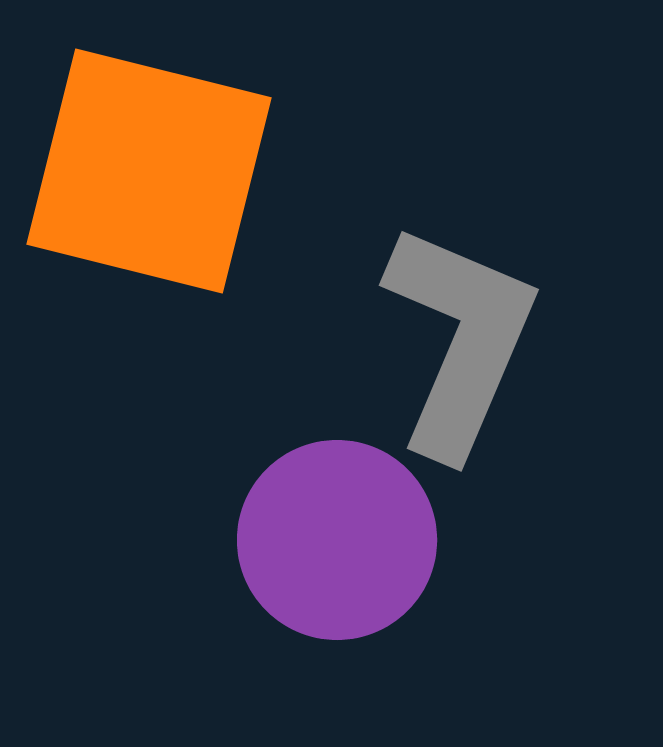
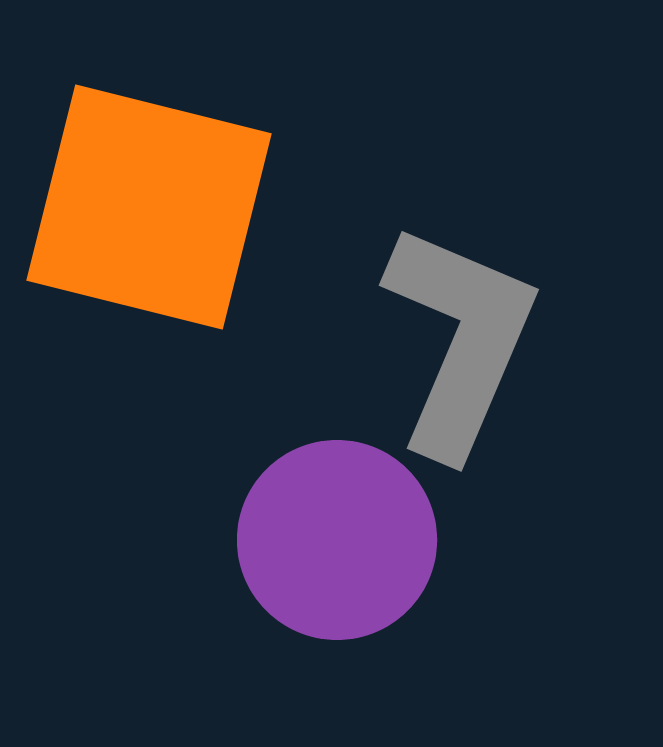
orange square: moved 36 px down
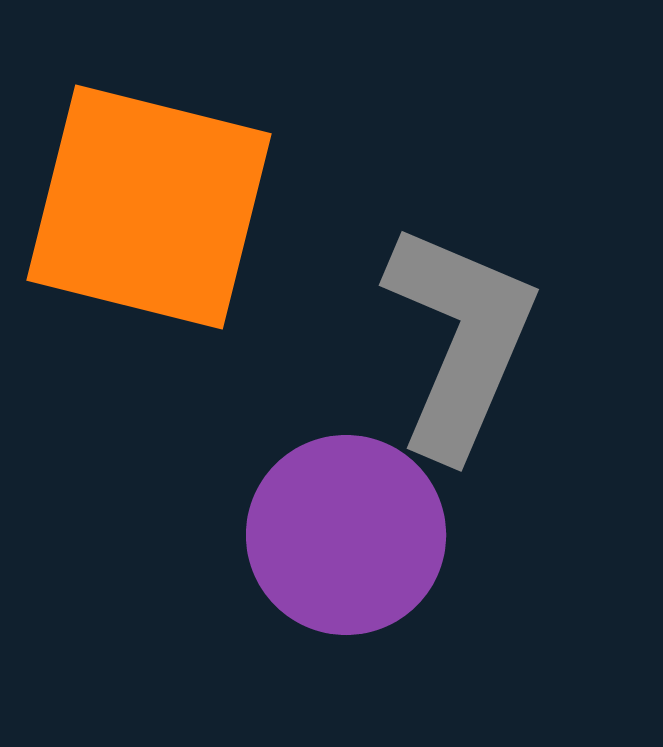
purple circle: moved 9 px right, 5 px up
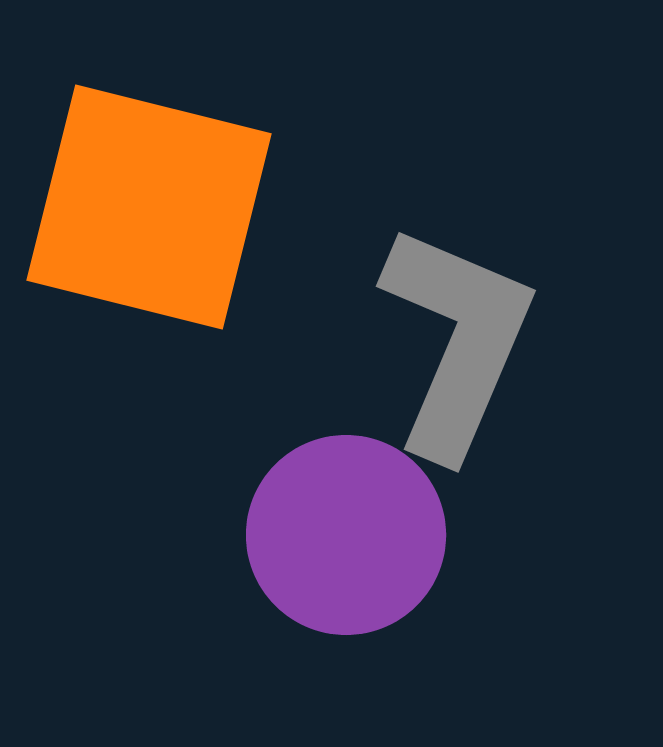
gray L-shape: moved 3 px left, 1 px down
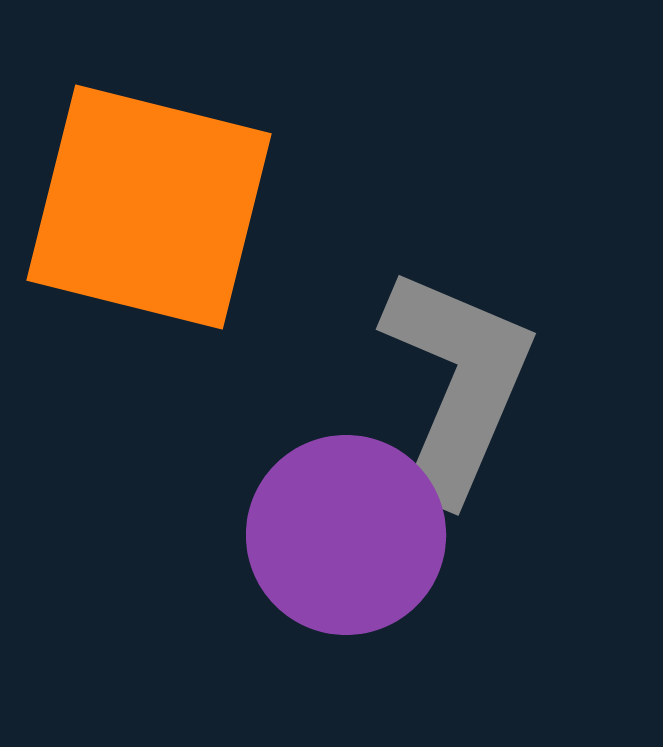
gray L-shape: moved 43 px down
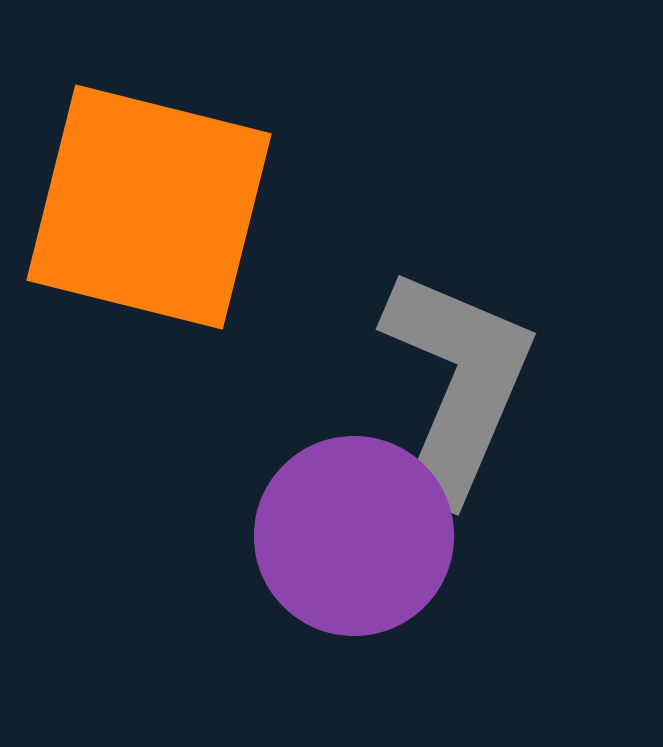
purple circle: moved 8 px right, 1 px down
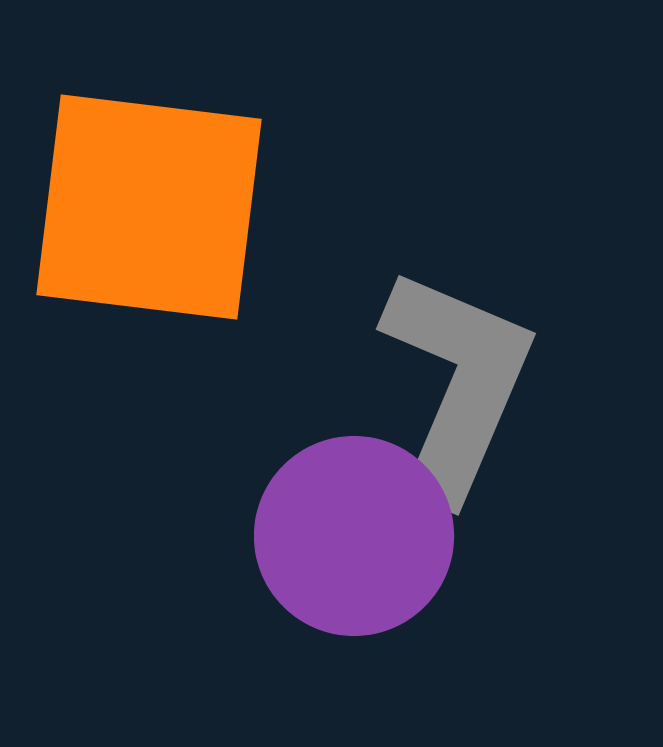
orange square: rotated 7 degrees counterclockwise
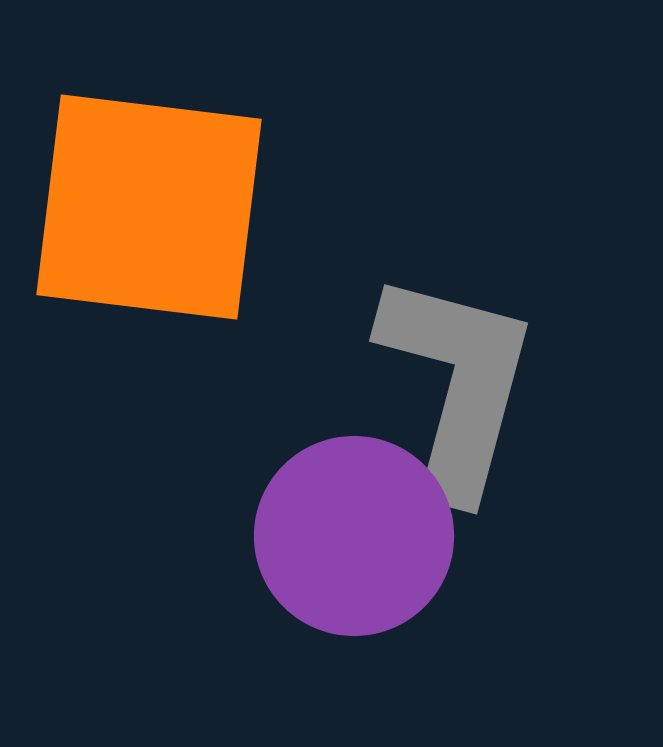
gray L-shape: rotated 8 degrees counterclockwise
